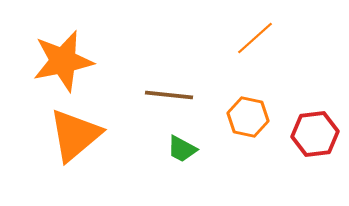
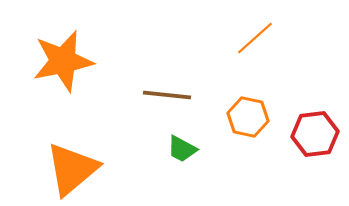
brown line: moved 2 px left
orange triangle: moved 3 px left, 34 px down
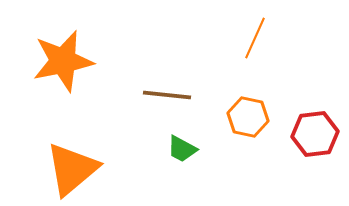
orange line: rotated 24 degrees counterclockwise
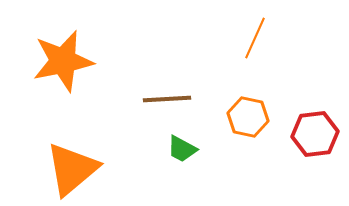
brown line: moved 4 px down; rotated 9 degrees counterclockwise
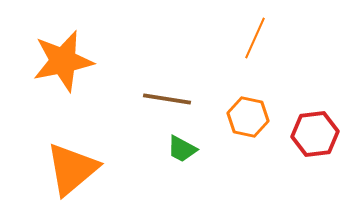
brown line: rotated 12 degrees clockwise
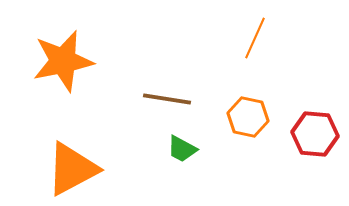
red hexagon: rotated 12 degrees clockwise
orange triangle: rotated 12 degrees clockwise
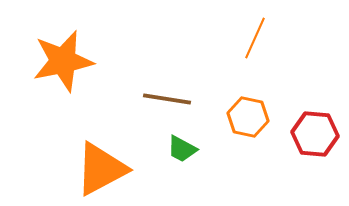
orange triangle: moved 29 px right
